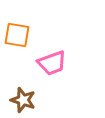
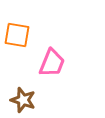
pink trapezoid: rotated 48 degrees counterclockwise
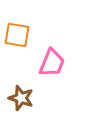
brown star: moved 2 px left, 2 px up
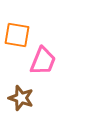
pink trapezoid: moved 9 px left, 2 px up
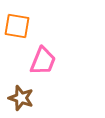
orange square: moved 9 px up
